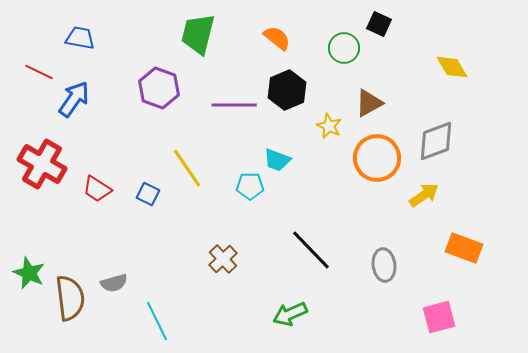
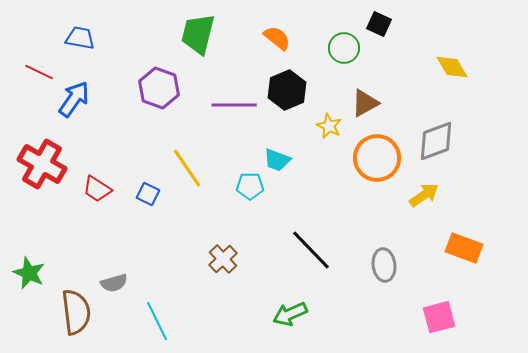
brown triangle: moved 4 px left
brown semicircle: moved 6 px right, 14 px down
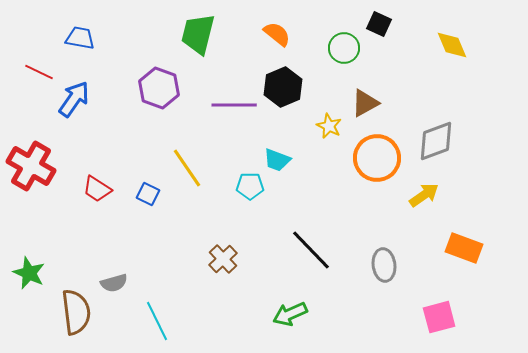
orange semicircle: moved 4 px up
yellow diamond: moved 22 px up; rotated 8 degrees clockwise
black hexagon: moved 4 px left, 3 px up
red cross: moved 11 px left, 2 px down
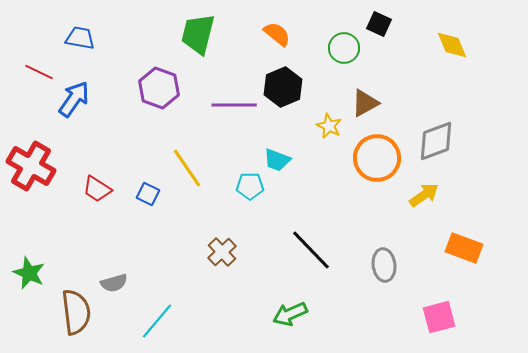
brown cross: moved 1 px left, 7 px up
cyan line: rotated 66 degrees clockwise
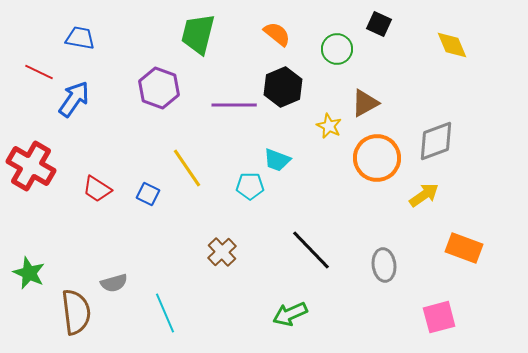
green circle: moved 7 px left, 1 px down
cyan line: moved 8 px right, 8 px up; rotated 63 degrees counterclockwise
